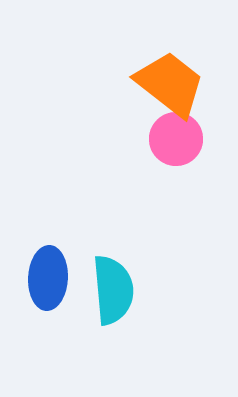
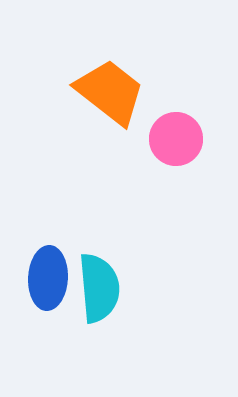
orange trapezoid: moved 60 px left, 8 px down
cyan semicircle: moved 14 px left, 2 px up
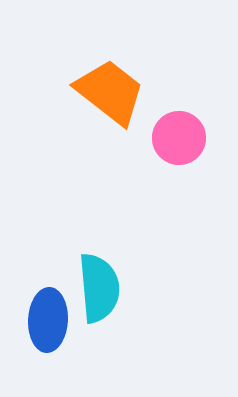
pink circle: moved 3 px right, 1 px up
blue ellipse: moved 42 px down
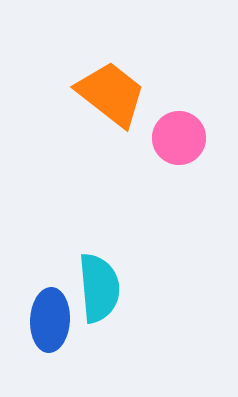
orange trapezoid: moved 1 px right, 2 px down
blue ellipse: moved 2 px right
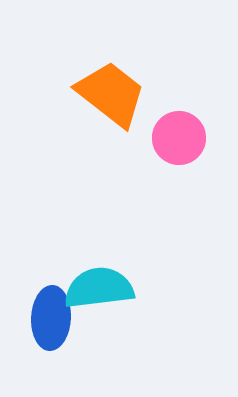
cyan semicircle: rotated 92 degrees counterclockwise
blue ellipse: moved 1 px right, 2 px up
